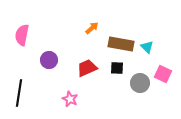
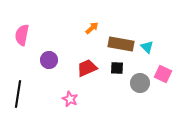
black line: moved 1 px left, 1 px down
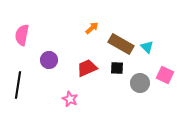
brown rectangle: rotated 20 degrees clockwise
pink square: moved 2 px right, 1 px down
black line: moved 9 px up
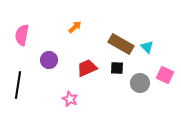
orange arrow: moved 17 px left, 1 px up
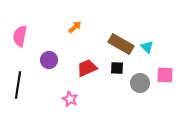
pink semicircle: moved 2 px left, 1 px down
pink square: rotated 24 degrees counterclockwise
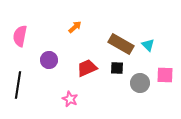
cyan triangle: moved 1 px right, 2 px up
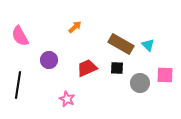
pink semicircle: rotated 40 degrees counterclockwise
pink star: moved 3 px left
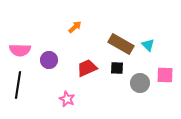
pink semicircle: moved 14 px down; rotated 60 degrees counterclockwise
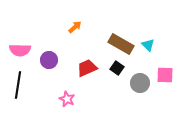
black square: rotated 32 degrees clockwise
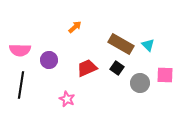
black line: moved 3 px right
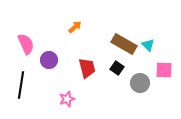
brown rectangle: moved 3 px right
pink semicircle: moved 6 px right, 6 px up; rotated 115 degrees counterclockwise
red trapezoid: rotated 100 degrees clockwise
pink square: moved 1 px left, 5 px up
pink star: rotated 28 degrees clockwise
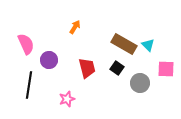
orange arrow: rotated 16 degrees counterclockwise
pink square: moved 2 px right, 1 px up
black line: moved 8 px right
